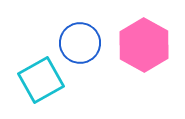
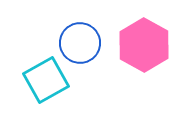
cyan square: moved 5 px right
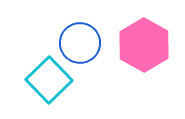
cyan square: moved 3 px right; rotated 15 degrees counterclockwise
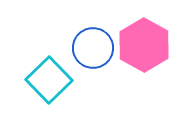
blue circle: moved 13 px right, 5 px down
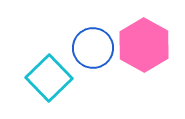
cyan square: moved 2 px up
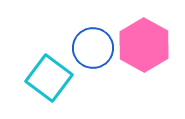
cyan square: rotated 9 degrees counterclockwise
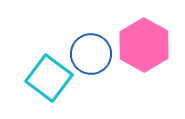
blue circle: moved 2 px left, 6 px down
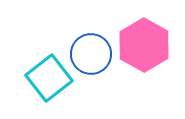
cyan square: rotated 15 degrees clockwise
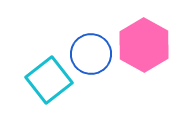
cyan square: moved 2 px down
